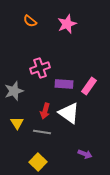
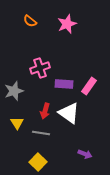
gray line: moved 1 px left, 1 px down
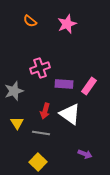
white triangle: moved 1 px right, 1 px down
